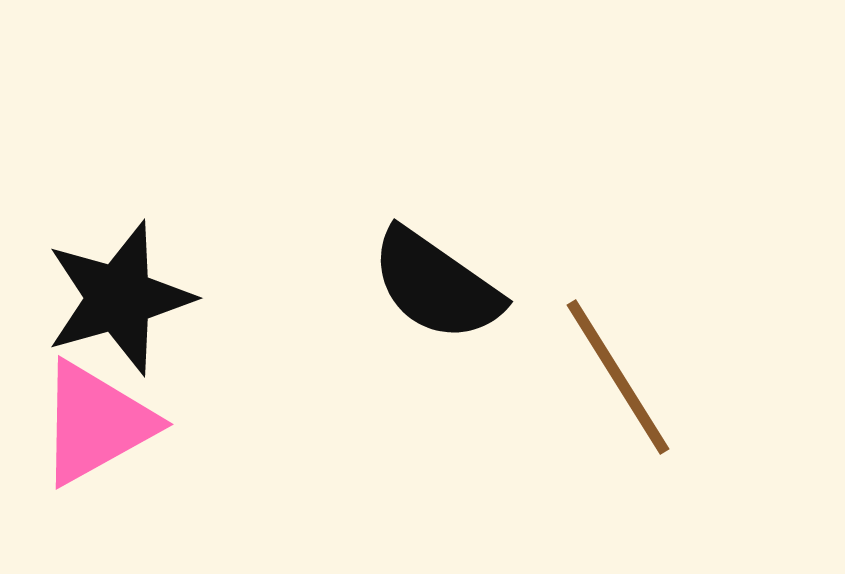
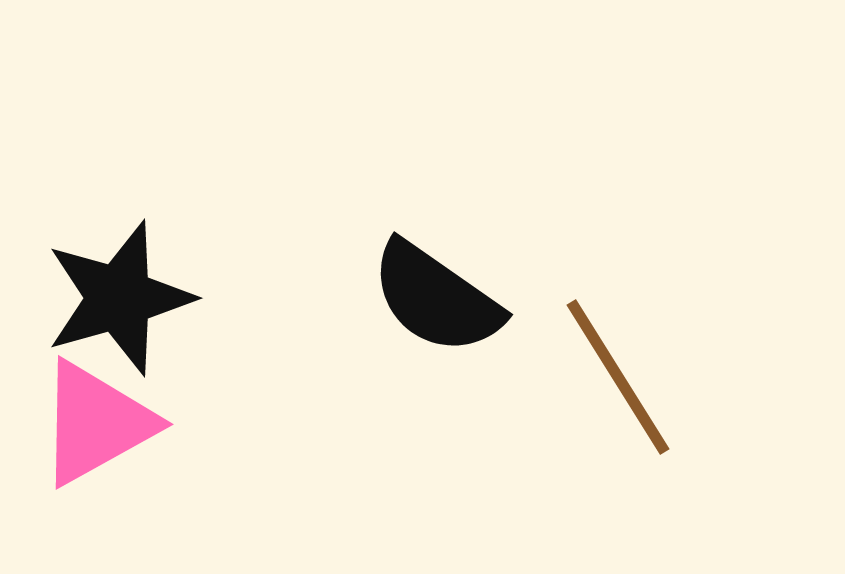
black semicircle: moved 13 px down
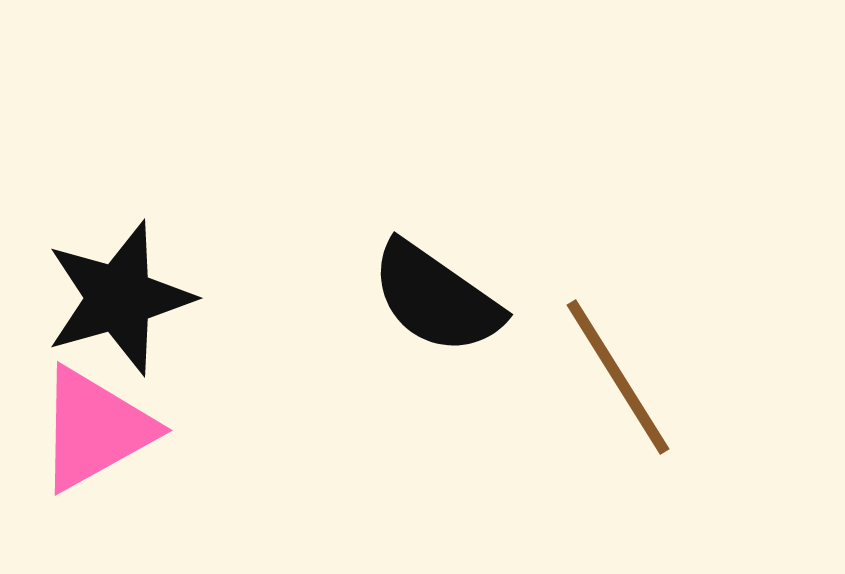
pink triangle: moved 1 px left, 6 px down
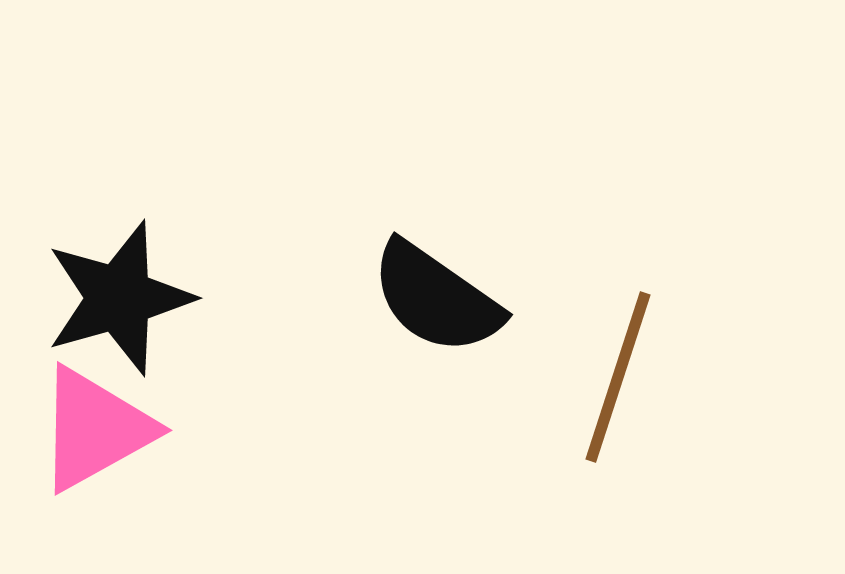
brown line: rotated 50 degrees clockwise
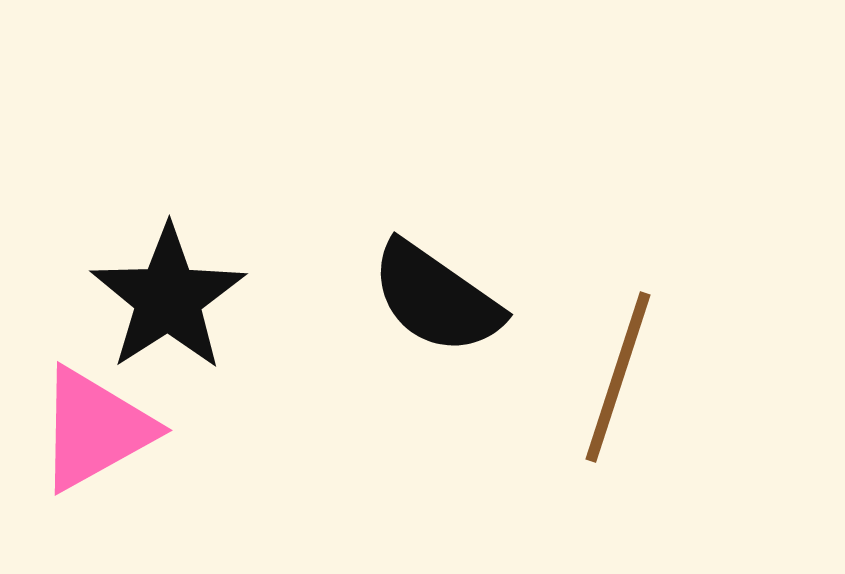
black star: moved 49 px right; rotated 17 degrees counterclockwise
